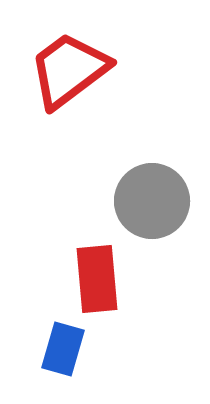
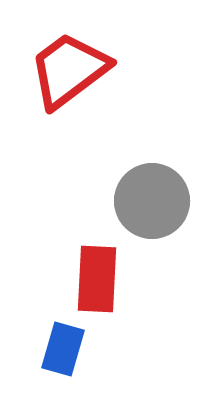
red rectangle: rotated 8 degrees clockwise
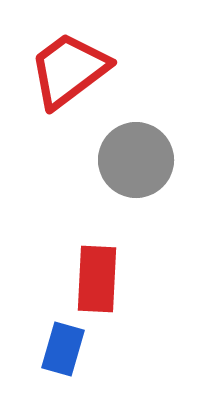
gray circle: moved 16 px left, 41 px up
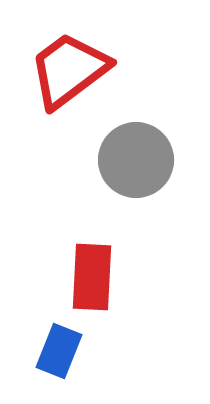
red rectangle: moved 5 px left, 2 px up
blue rectangle: moved 4 px left, 2 px down; rotated 6 degrees clockwise
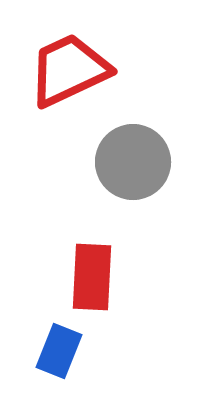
red trapezoid: rotated 12 degrees clockwise
gray circle: moved 3 px left, 2 px down
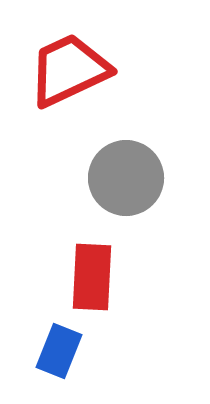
gray circle: moved 7 px left, 16 px down
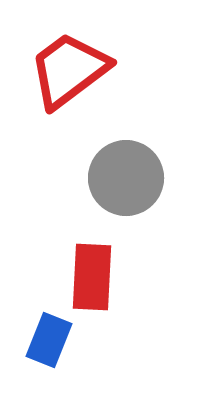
red trapezoid: rotated 12 degrees counterclockwise
blue rectangle: moved 10 px left, 11 px up
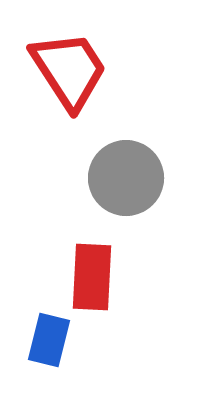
red trapezoid: rotated 94 degrees clockwise
blue rectangle: rotated 8 degrees counterclockwise
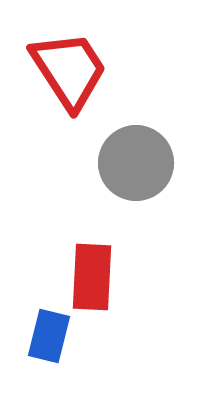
gray circle: moved 10 px right, 15 px up
blue rectangle: moved 4 px up
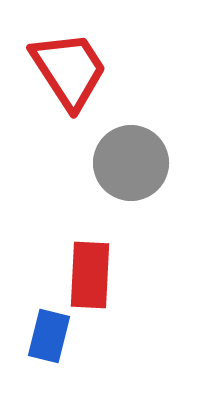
gray circle: moved 5 px left
red rectangle: moved 2 px left, 2 px up
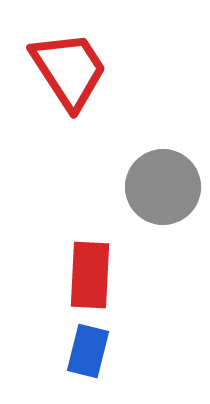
gray circle: moved 32 px right, 24 px down
blue rectangle: moved 39 px right, 15 px down
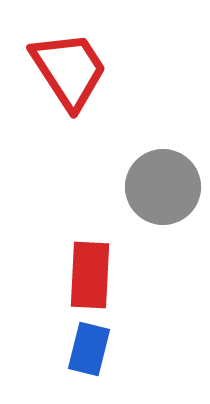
blue rectangle: moved 1 px right, 2 px up
